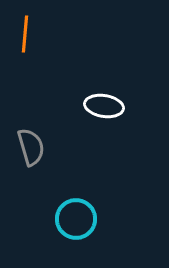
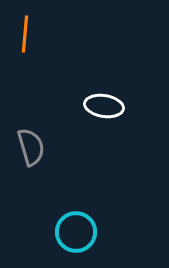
cyan circle: moved 13 px down
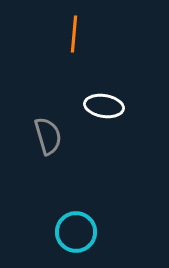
orange line: moved 49 px right
gray semicircle: moved 17 px right, 11 px up
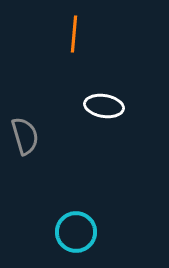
gray semicircle: moved 23 px left
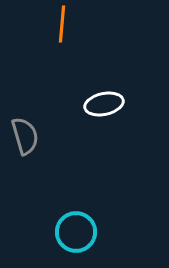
orange line: moved 12 px left, 10 px up
white ellipse: moved 2 px up; rotated 21 degrees counterclockwise
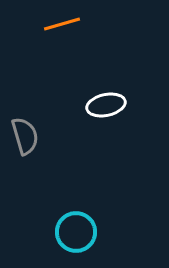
orange line: rotated 69 degrees clockwise
white ellipse: moved 2 px right, 1 px down
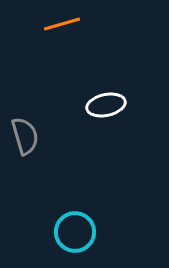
cyan circle: moved 1 px left
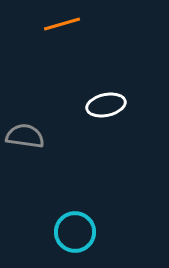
gray semicircle: rotated 66 degrees counterclockwise
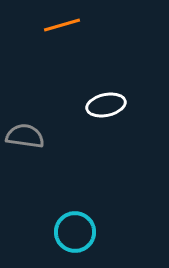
orange line: moved 1 px down
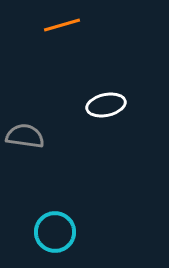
cyan circle: moved 20 px left
